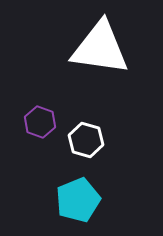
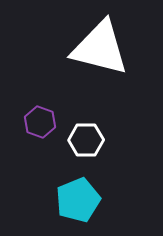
white triangle: rotated 6 degrees clockwise
white hexagon: rotated 16 degrees counterclockwise
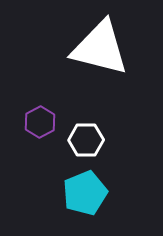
purple hexagon: rotated 12 degrees clockwise
cyan pentagon: moved 7 px right, 7 px up
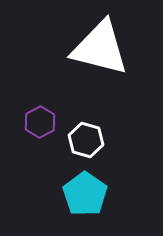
white hexagon: rotated 16 degrees clockwise
cyan pentagon: moved 1 px down; rotated 15 degrees counterclockwise
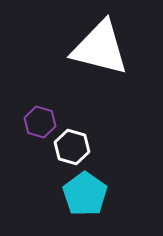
purple hexagon: rotated 16 degrees counterclockwise
white hexagon: moved 14 px left, 7 px down
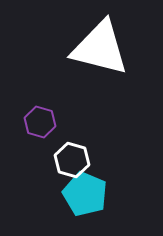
white hexagon: moved 13 px down
cyan pentagon: rotated 12 degrees counterclockwise
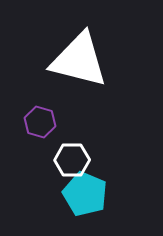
white triangle: moved 21 px left, 12 px down
white hexagon: rotated 16 degrees counterclockwise
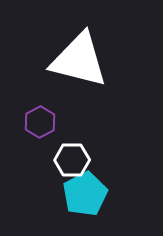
purple hexagon: rotated 16 degrees clockwise
cyan pentagon: rotated 21 degrees clockwise
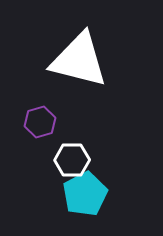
purple hexagon: rotated 12 degrees clockwise
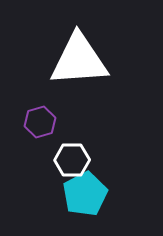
white triangle: rotated 18 degrees counterclockwise
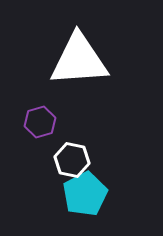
white hexagon: rotated 12 degrees clockwise
